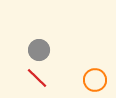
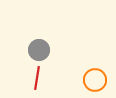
red line: rotated 55 degrees clockwise
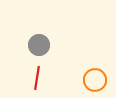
gray circle: moved 5 px up
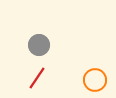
red line: rotated 25 degrees clockwise
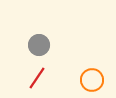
orange circle: moved 3 px left
